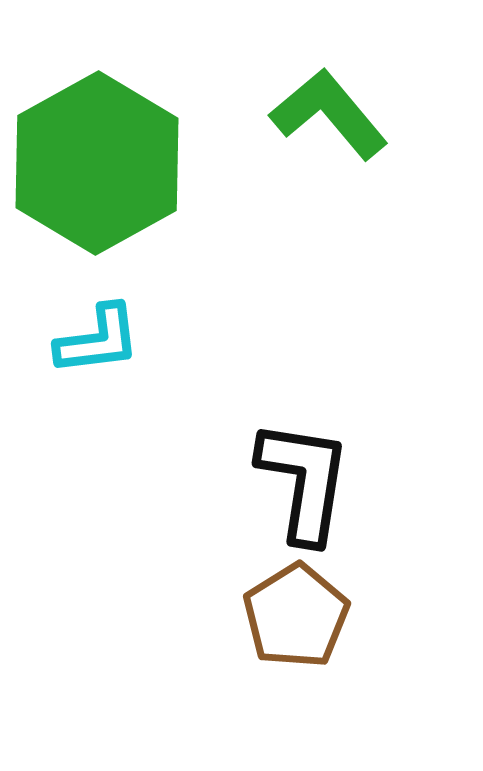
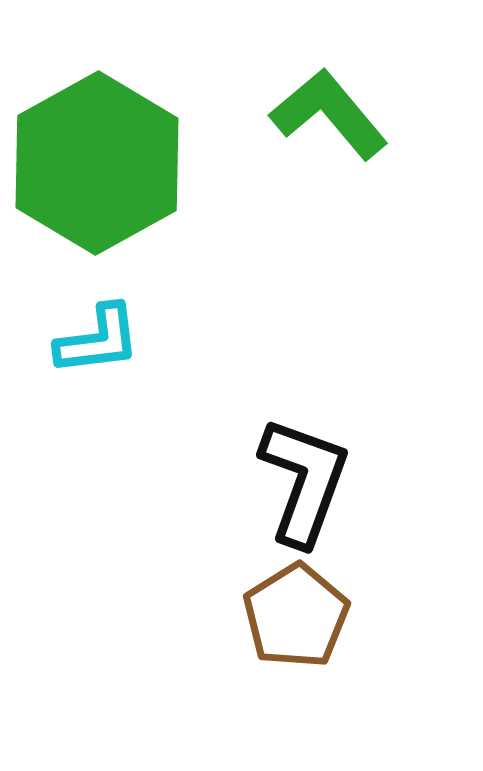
black L-shape: rotated 11 degrees clockwise
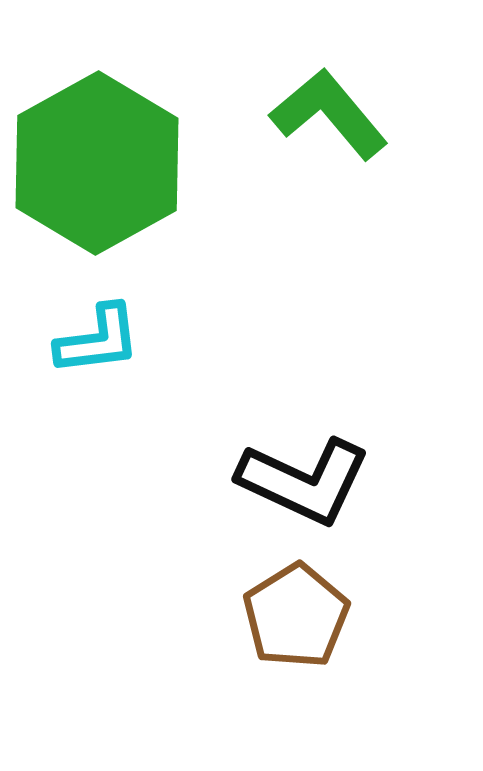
black L-shape: rotated 95 degrees clockwise
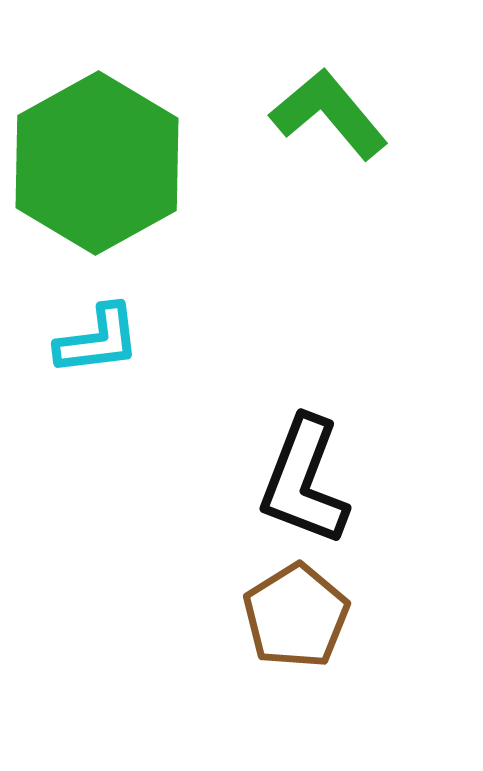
black L-shape: rotated 86 degrees clockwise
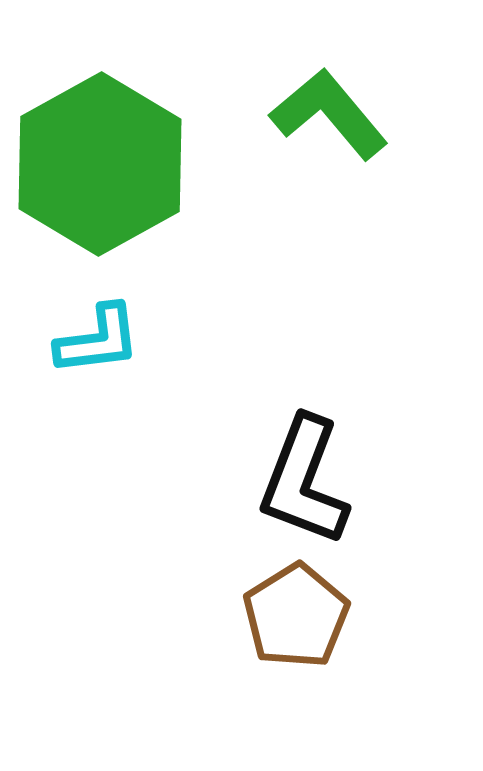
green hexagon: moved 3 px right, 1 px down
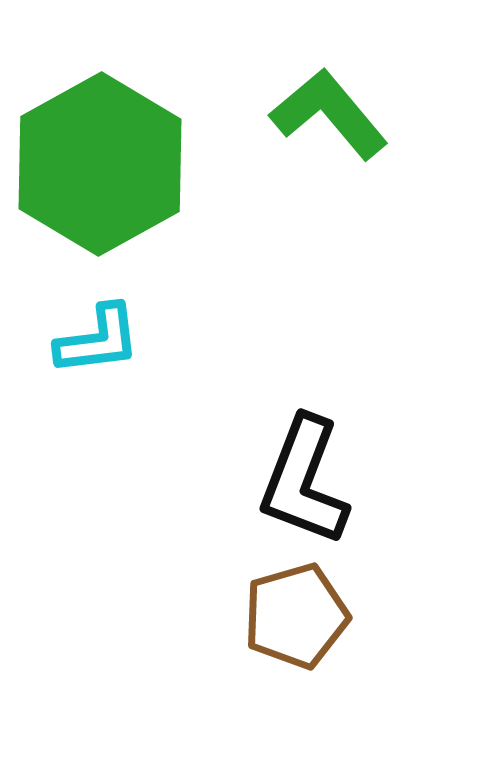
brown pentagon: rotated 16 degrees clockwise
